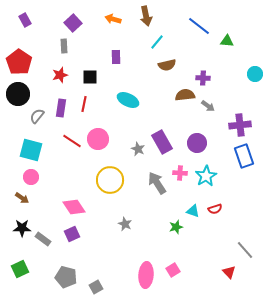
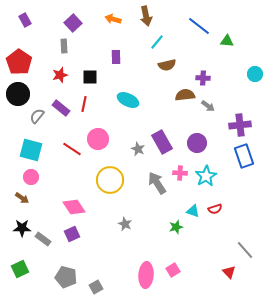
purple rectangle at (61, 108): rotated 60 degrees counterclockwise
red line at (72, 141): moved 8 px down
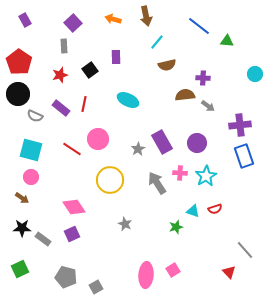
black square at (90, 77): moved 7 px up; rotated 35 degrees counterclockwise
gray semicircle at (37, 116): moved 2 px left; rotated 105 degrees counterclockwise
gray star at (138, 149): rotated 16 degrees clockwise
